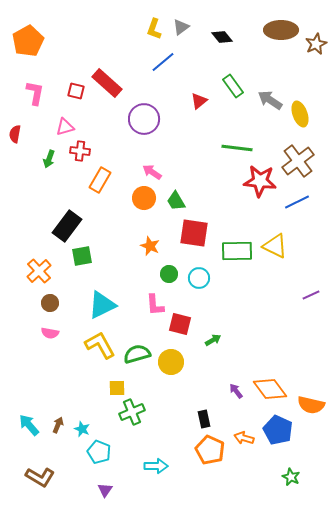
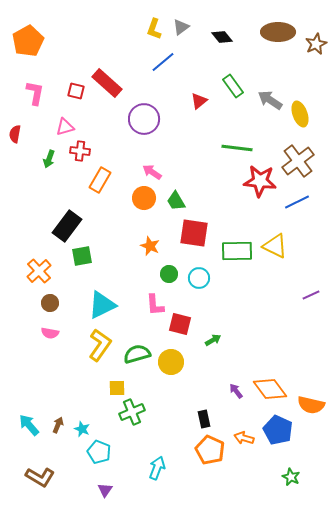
brown ellipse at (281, 30): moved 3 px left, 2 px down
yellow L-shape at (100, 345): rotated 64 degrees clockwise
cyan arrow at (156, 466): moved 1 px right, 2 px down; rotated 70 degrees counterclockwise
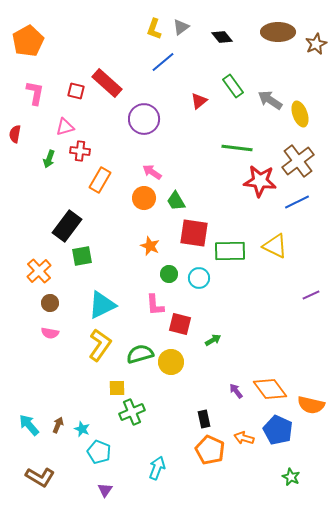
green rectangle at (237, 251): moved 7 px left
green semicircle at (137, 354): moved 3 px right
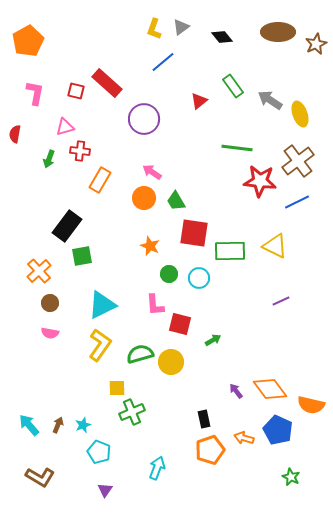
purple line at (311, 295): moved 30 px left, 6 px down
cyan star at (82, 429): moved 1 px right, 4 px up; rotated 28 degrees clockwise
orange pentagon at (210, 450): rotated 28 degrees clockwise
